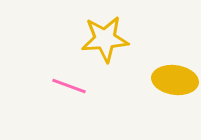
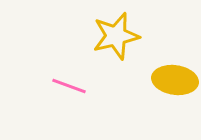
yellow star: moved 11 px right, 3 px up; rotated 9 degrees counterclockwise
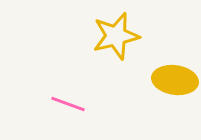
pink line: moved 1 px left, 18 px down
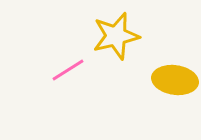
pink line: moved 34 px up; rotated 52 degrees counterclockwise
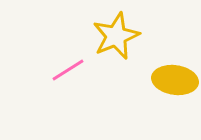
yellow star: rotated 9 degrees counterclockwise
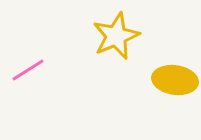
pink line: moved 40 px left
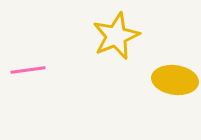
pink line: rotated 24 degrees clockwise
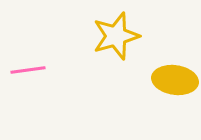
yellow star: rotated 6 degrees clockwise
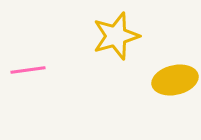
yellow ellipse: rotated 21 degrees counterclockwise
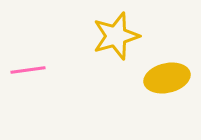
yellow ellipse: moved 8 px left, 2 px up
